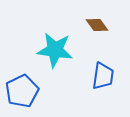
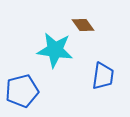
brown diamond: moved 14 px left
blue pentagon: rotated 12 degrees clockwise
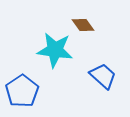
blue trapezoid: rotated 56 degrees counterclockwise
blue pentagon: rotated 20 degrees counterclockwise
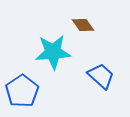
cyan star: moved 2 px left, 2 px down; rotated 12 degrees counterclockwise
blue trapezoid: moved 2 px left
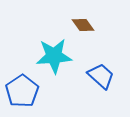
cyan star: moved 1 px right, 4 px down
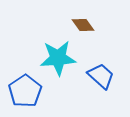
cyan star: moved 4 px right, 2 px down
blue pentagon: moved 3 px right
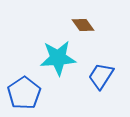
blue trapezoid: rotated 100 degrees counterclockwise
blue pentagon: moved 1 px left, 2 px down
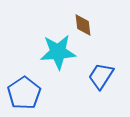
brown diamond: rotated 30 degrees clockwise
cyan star: moved 6 px up
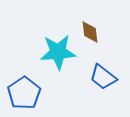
brown diamond: moved 7 px right, 7 px down
blue trapezoid: moved 2 px right, 1 px down; rotated 84 degrees counterclockwise
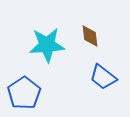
brown diamond: moved 4 px down
cyan star: moved 11 px left, 7 px up
